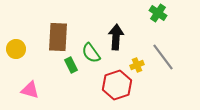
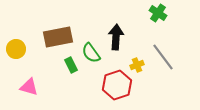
brown rectangle: rotated 76 degrees clockwise
pink triangle: moved 1 px left, 3 px up
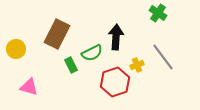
brown rectangle: moved 1 px left, 3 px up; rotated 52 degrees counterclockwise
green semicircle: moved 1 px right; rotated 80 degrees counterclockwise
red hexagon: moved 2 px left, 3 px up
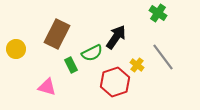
black arrow: rotated 30 degrees clockwise
yellow cross: rotated 32 degrees counterclockwise
pink triangle: moved 18 px right
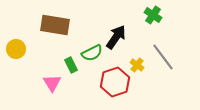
green cross: moved 5 px left, 2 px down
brown rectangle: moved 2 px left, 9 px up; rotated 72 degrees clockwise
pink triangle: moved 5 px right, 4 px up; rotated 42 degrees clockwise
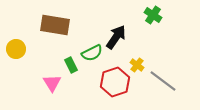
gray line: moved 24 px down; rotated 16 degrees counterclockwise
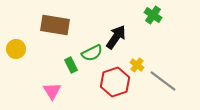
pink triangle: moved 8 px down
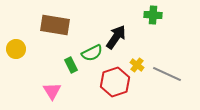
green cross: rotated 30 degrees counterclockwise
gray line: moved 4 px right, 7 px up; rotated 12 degrees counterclockwise
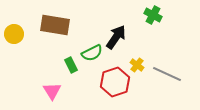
green cross: rotated 24 degrees clockwise
yellow circle: moved 2 px left, 15 px up
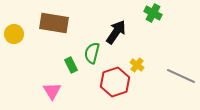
green cross: moved 2 px up
brown rectangle: moved 1 px left, 2 px up
black arrow: moved 5 px up
green semicircle: rotated 130 degrees clockwise
gray line: moved 14 px right, 2 px down
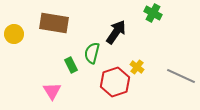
yellow cross: moved 2 px down
